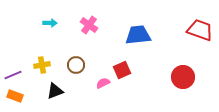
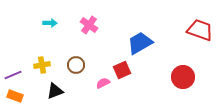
blue trapezoid: moved 2 px right, 8 px down; rotated 24 degrees counterclockwise
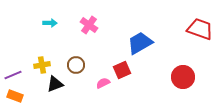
red trapezoid: moved 1 px up
black triangle: moved 7 px up
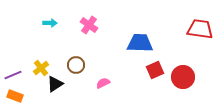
red trapezoid: rotated 12 degrees counterclockwise
blue trapezoid: rotated 32 degrees clockwise
yellow cross: moved 1 px left, 3 px down; rotated 28 degrees counterclockwise
red square: moved 33 px right
black triangle: rotated 12 degrees counterclockwise
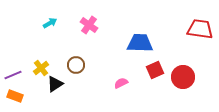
cyan arrow: rotated 32 degrees counterclockwise
pink semicircle: moved 18 px right
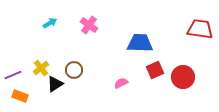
brown circle: moved 2 px left, 5 px down
orange rectangle: moved 5 px right
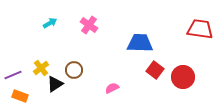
red square: rotated 30 degrees counterclockwise
pink semicircle: moved 9 px left, 5 px down
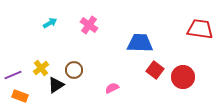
black triangle: moved 1 px right, 1 px down
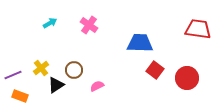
red trapezoid: moved 2 px left
red circle: moved 4 px right, 1 px down
pink semicircle: moved 15 px left, 2 px up
